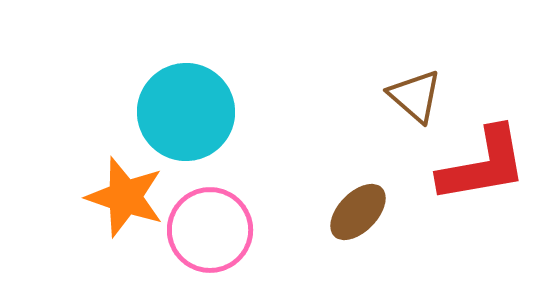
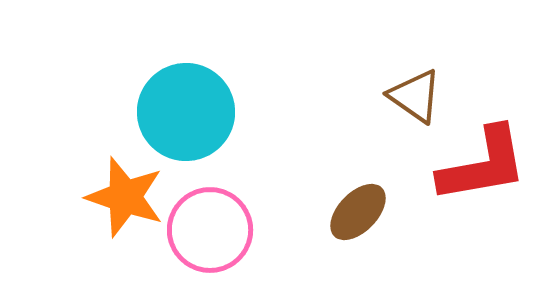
brown triangle: rotated 6 degrees counterclockwise
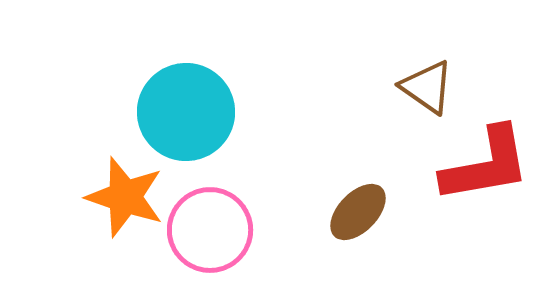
brown triangle: moved 12 px right, 9 px up
red L-shape: moved 3 px right
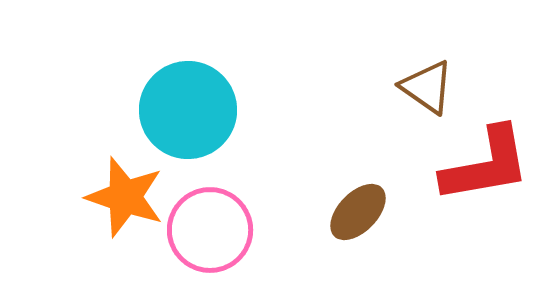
cyan circle: moved 2 px right, 2 px up
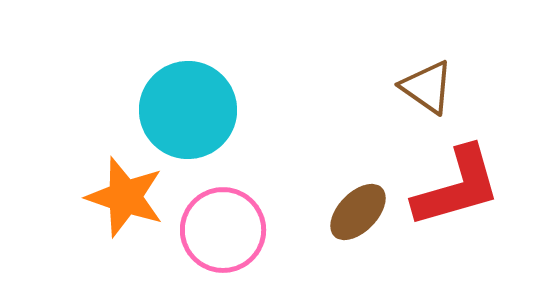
red L-shape: moved 29 px left, 22 px down; rotated 6 degrees counterclockwise
pink circle: moved 13 px right
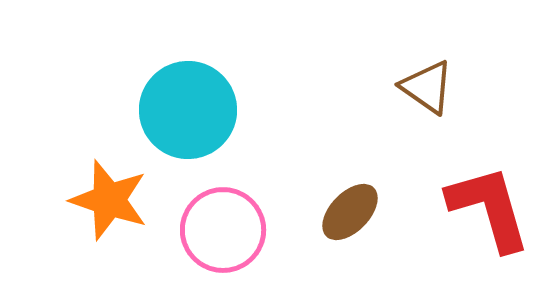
red L-shape: moved 32 px right, 21 px down; rotated 90 degrees counterclockwise
orange star: moved 16 px left, 3 px down
brown ellipse: moved 8 px left
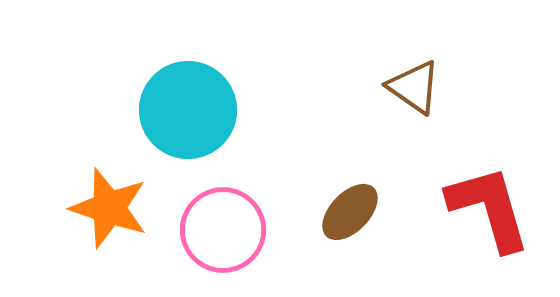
brown triangle: moved 13 px left
orange star: moved 8 px down
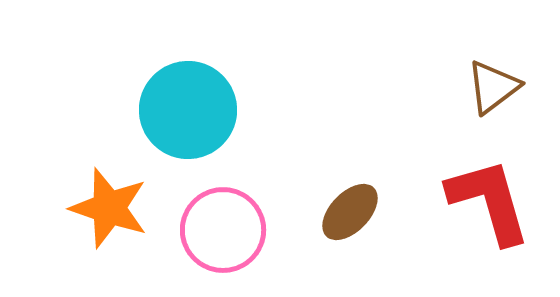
brown triangle: moved 79 px right; rotated 48 degrees clockwise
red L-shape: moved 7 px up
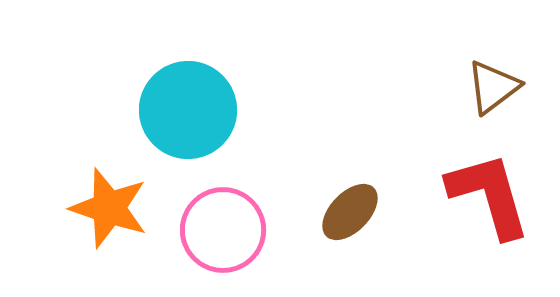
red L-shape: moved 6 px up
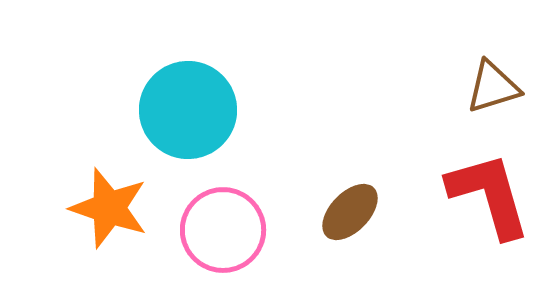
brown triangle: rotated 20 degrees clockwise
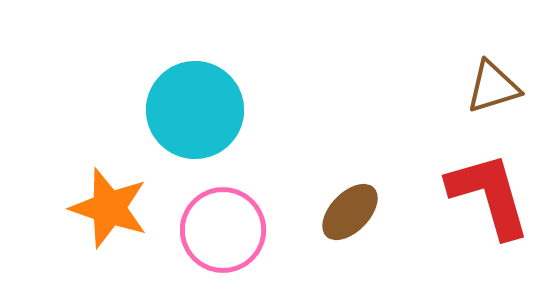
cyan circle: moved 7 px right
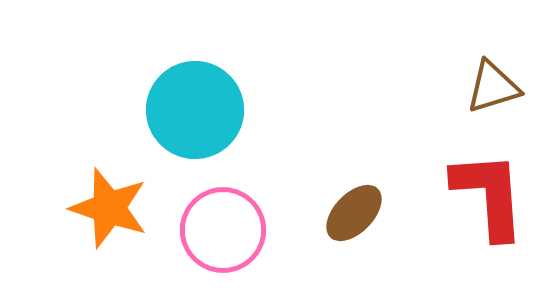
red L-shape: rotated 12 degrees clockwise
brown ellipse: moved 4 px right, 1 px down
